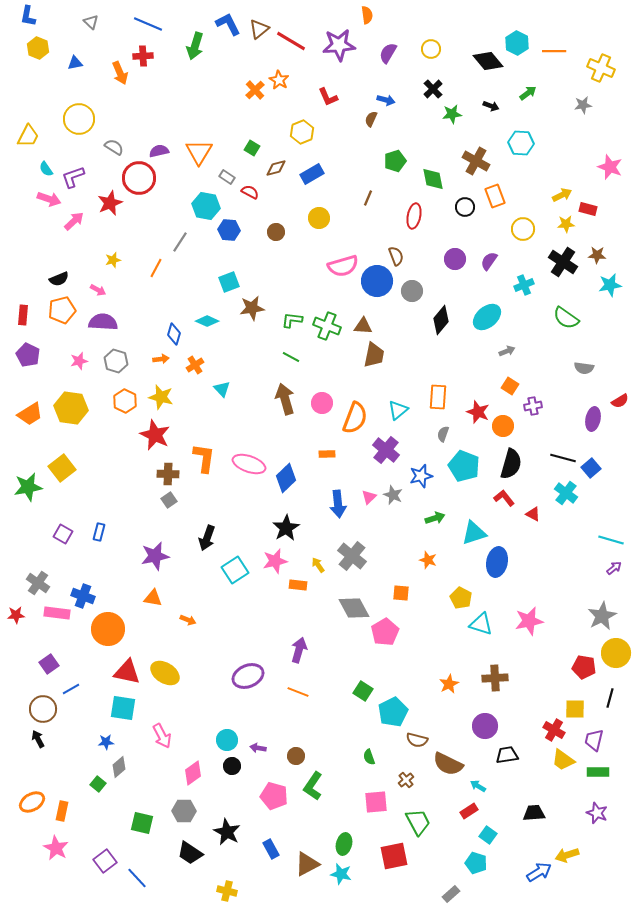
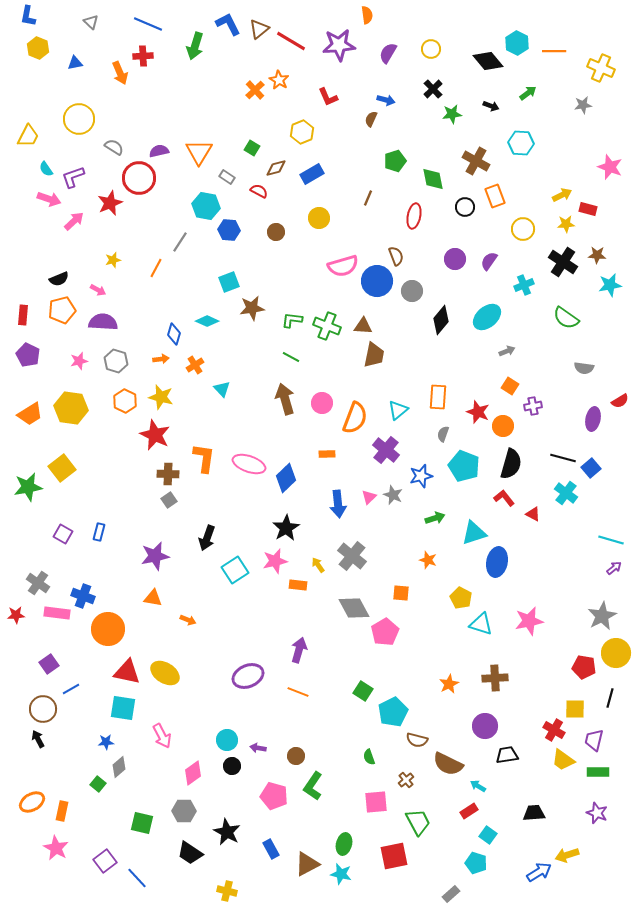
red semicircle at (250, 192): moved 9 px right, 1 px up
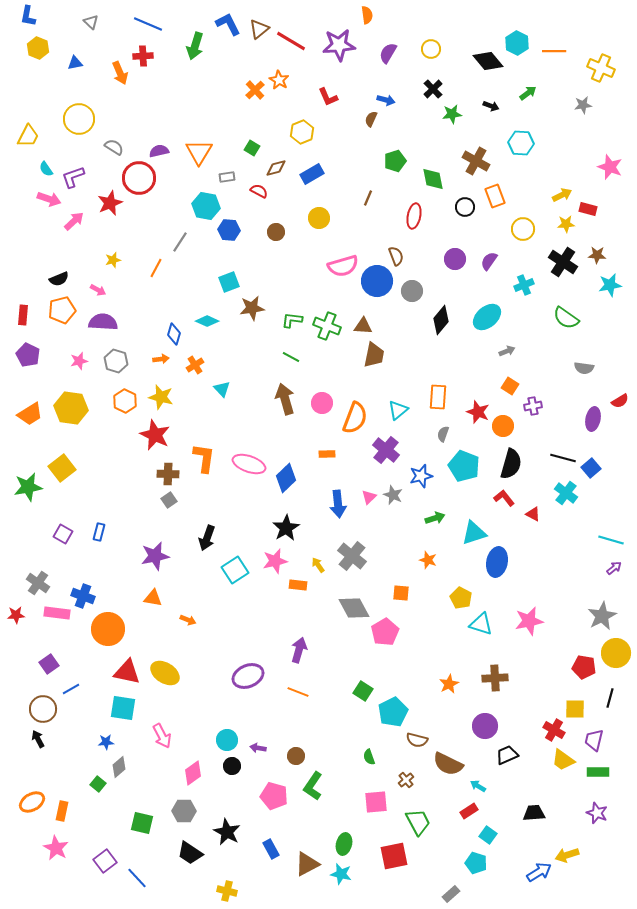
gray rectangle at (227, 177): rotated 42 degrees counterclockwise
black trapezoid at (507, 755): rotated 15 degrees counterclockwise
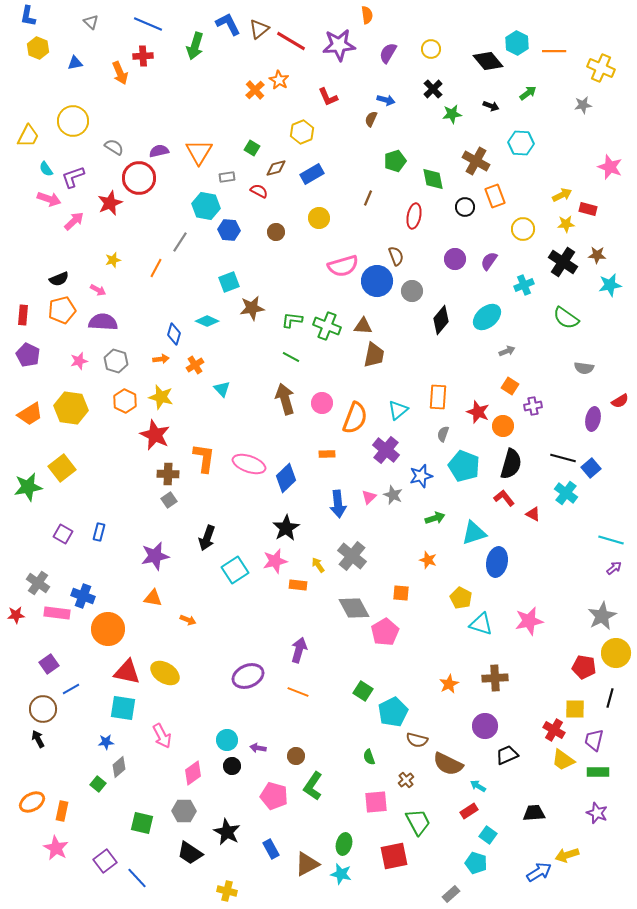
yellow circle at (79, 119): moved 6 px left, 2 px down
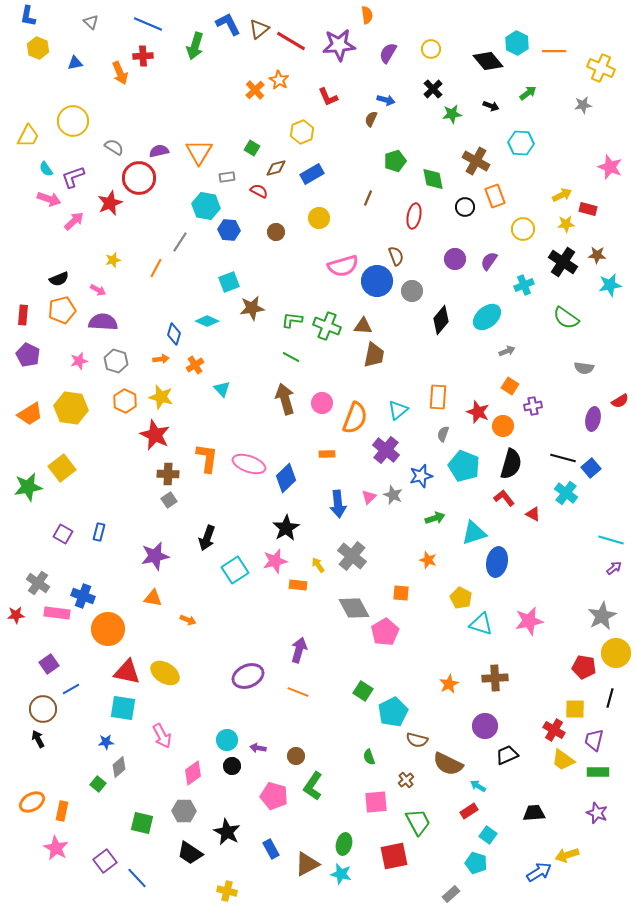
orange L-shape at (204, 458): moved 3 px right
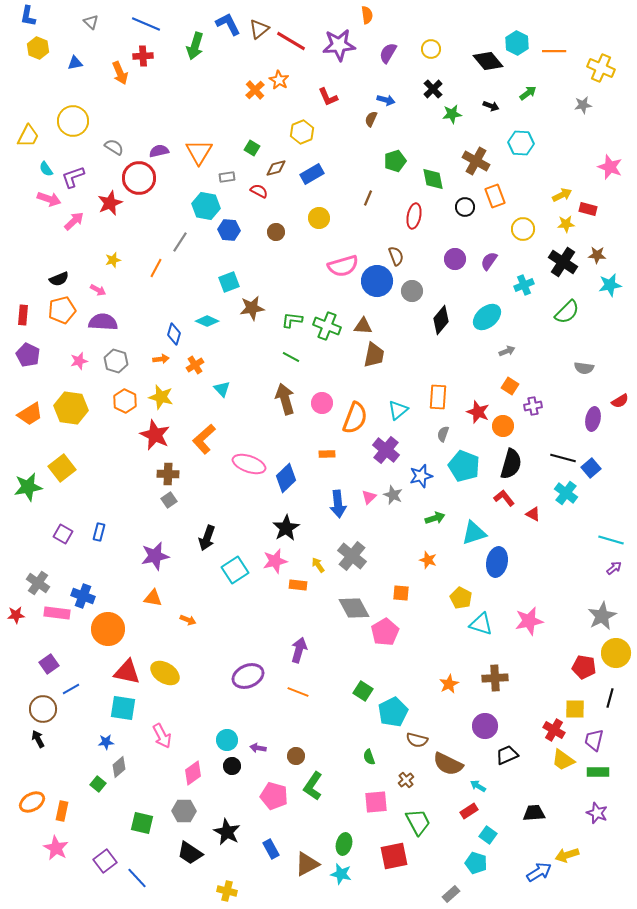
blue line at (148, 24): moved 2 px left
green semicircle at (566, 318): moved 1 px right, 6 px up; rotated 80 degrees counterclockwise
orange L-shape at (207, 458): moved 3 px left, 19 px up; rotated 140 degrees counterclockwise
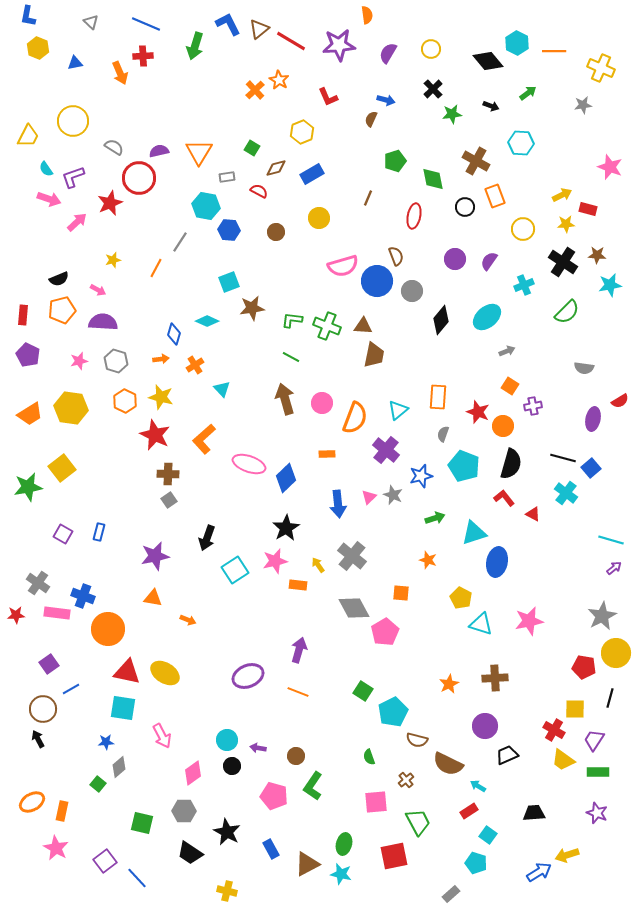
pink arrow at (74, 221): moved 3 px right, 1 px down
purple trapezoid at (594, 740): rotated 20 degrees clockwise
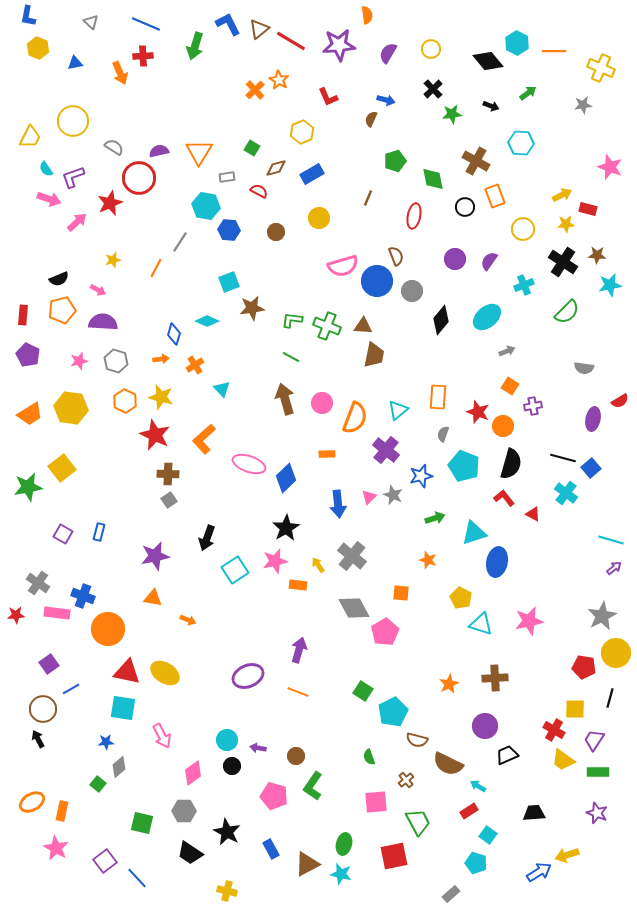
yellow trapezoid at (28, 136): moved 2 px right, 1 px down
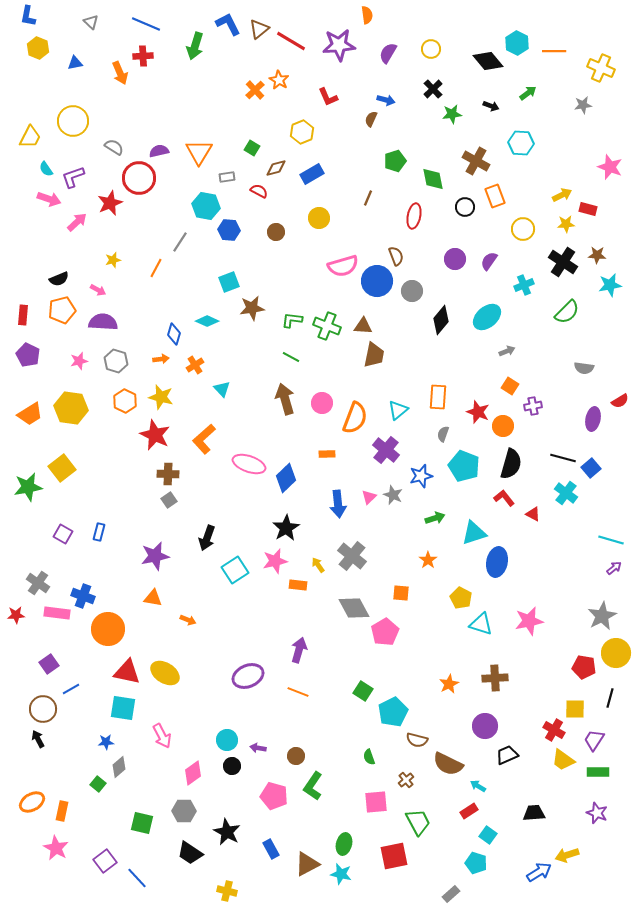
orange star at (428, 560): rotated 18 degrees clockwise
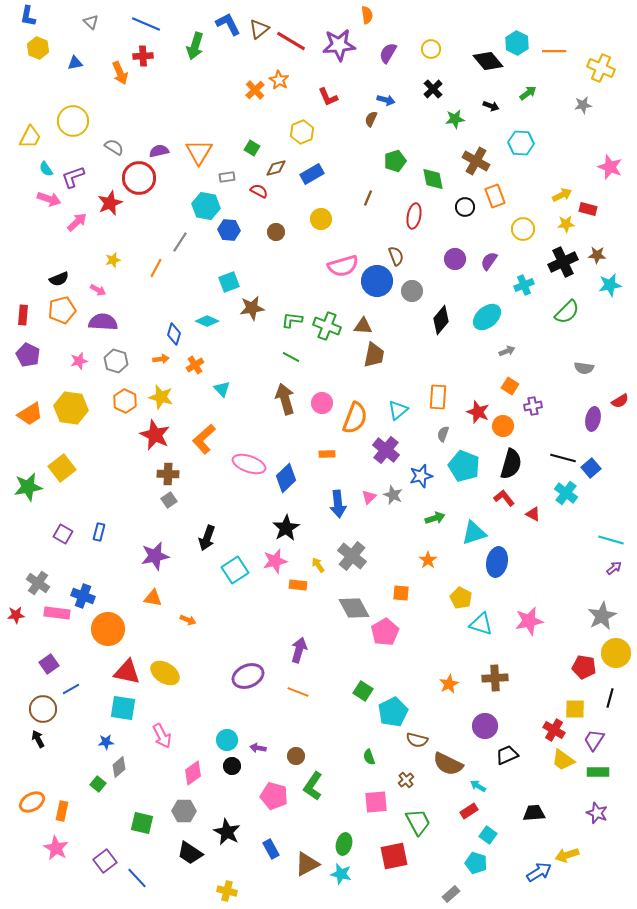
green star at (452, 114): moved 3 px right, 5 px down
yellow circle at (319, 218): moved 2 px right, 1 px down
black cross at (563, 262): rotated 32 degrees clockwise
